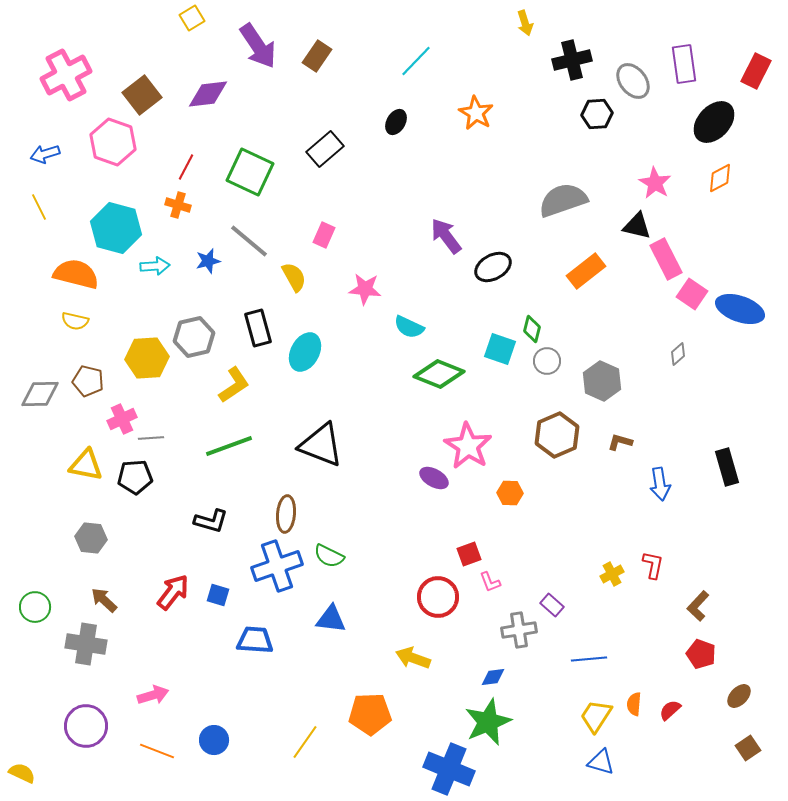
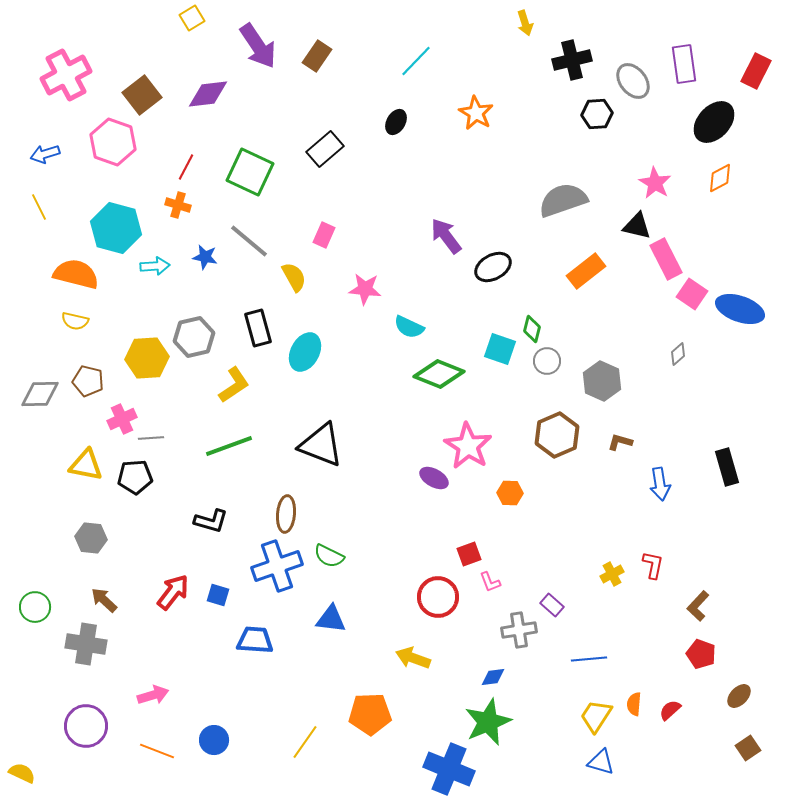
blue star at (208, 261): moved 3 px left, 4 px up; rotated 25 degrees clockwise
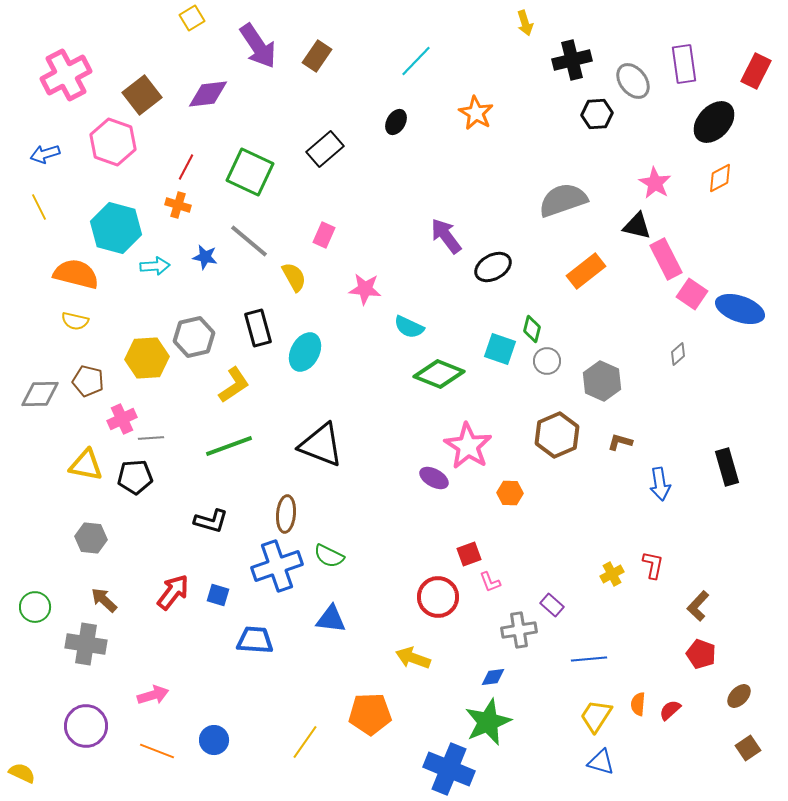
orange semicircle at (634, 704): moved 4 px right
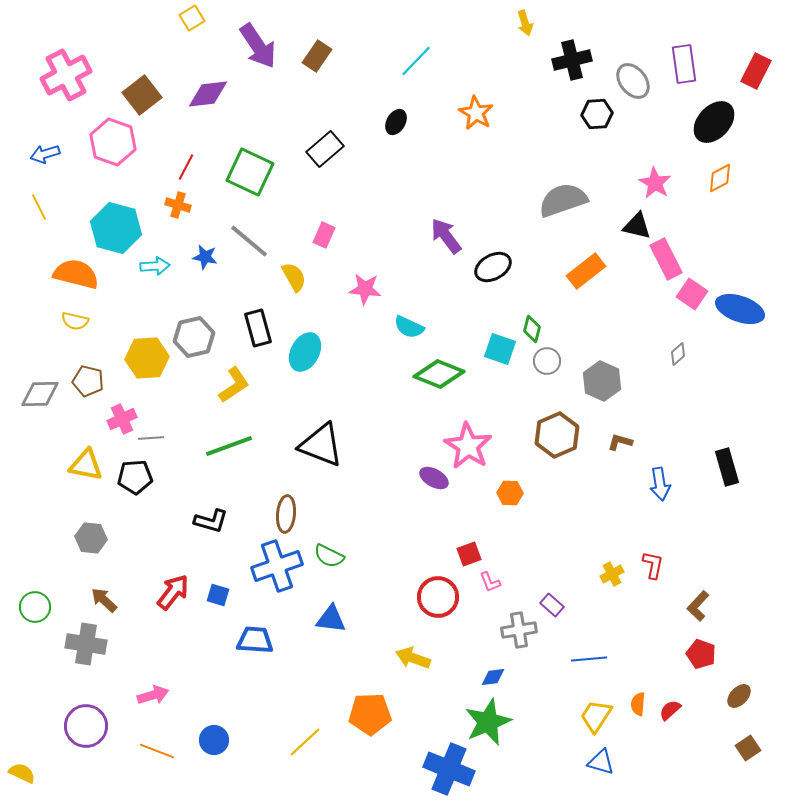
yellow line at (305, 742): rotated 12 degrees clockwise
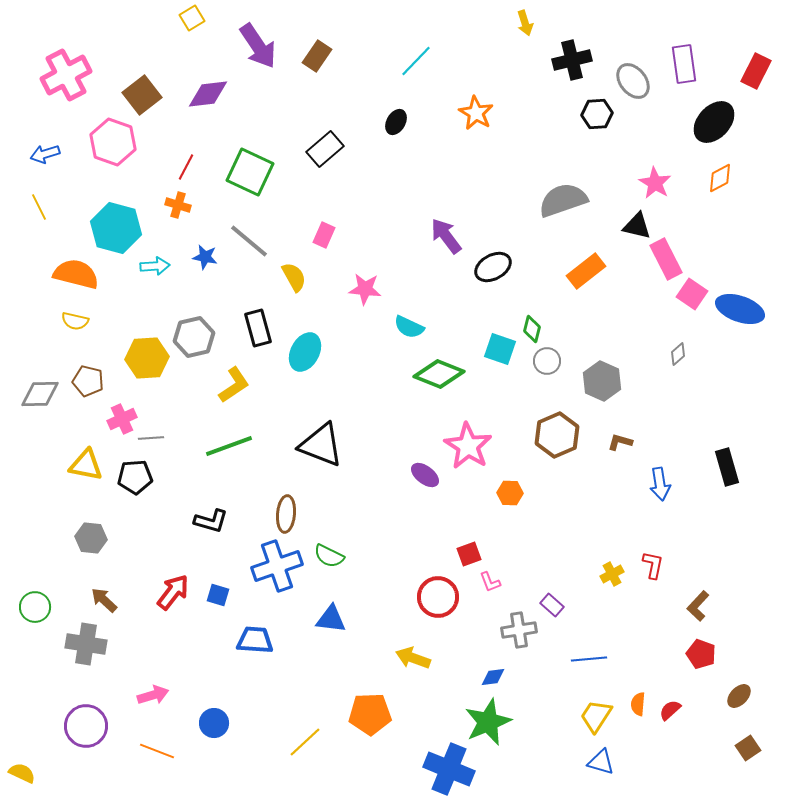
purple ellipse at (434, 478): moved 9 px left, 3 px up; rotated 8 degrees clockwise
blue circle at (214, 740): moved 17 px up
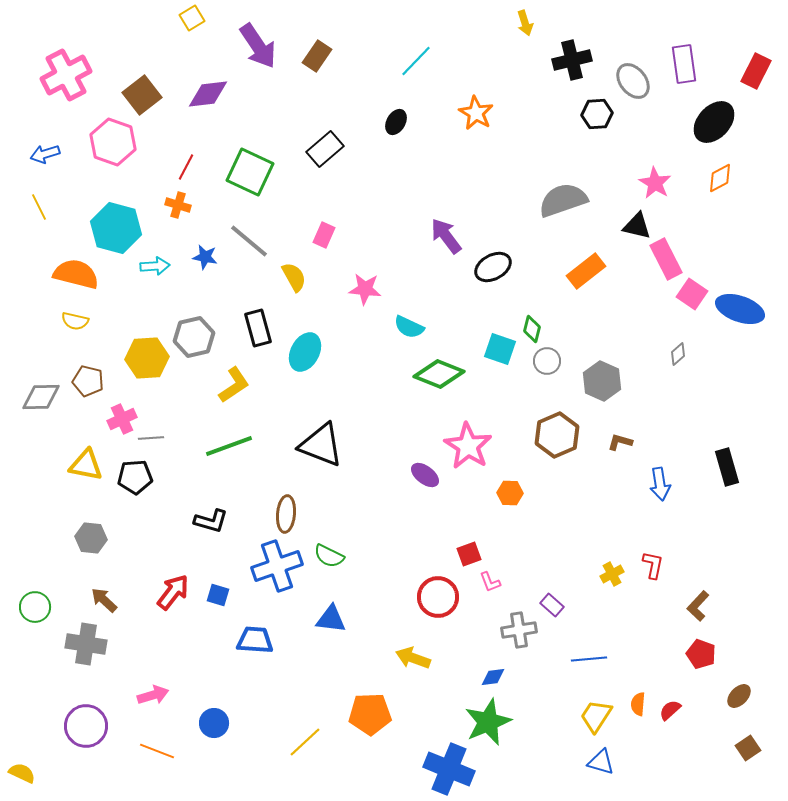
gray diamond at (40, 394): moved 1 px right, 3 px down
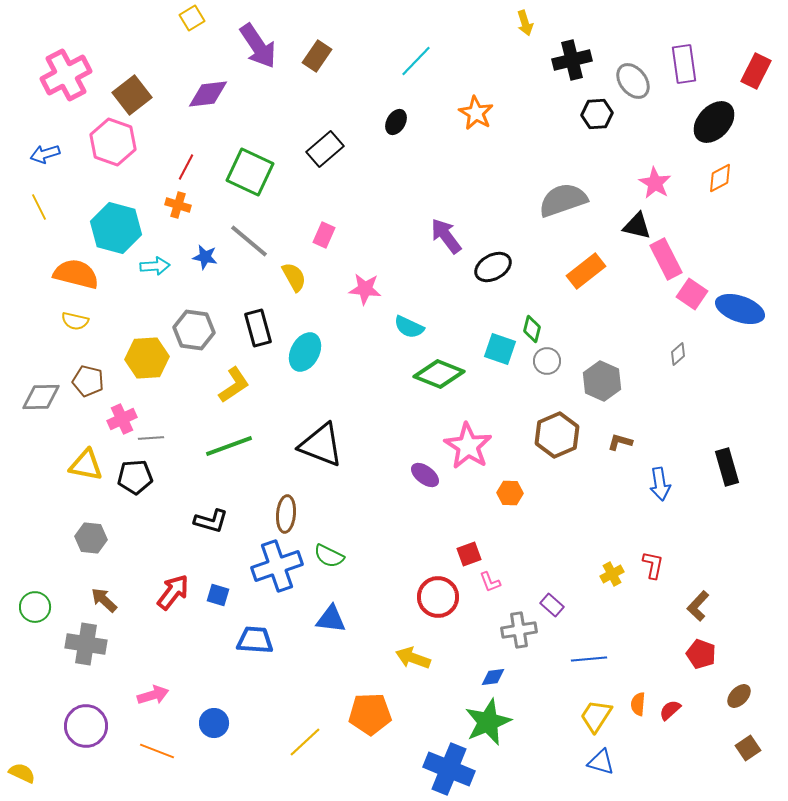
brown square at (142, 95): moved 10 px left
gray hexagon at (194, 337): moved 7 px up; rotated 21 degrees clockwise
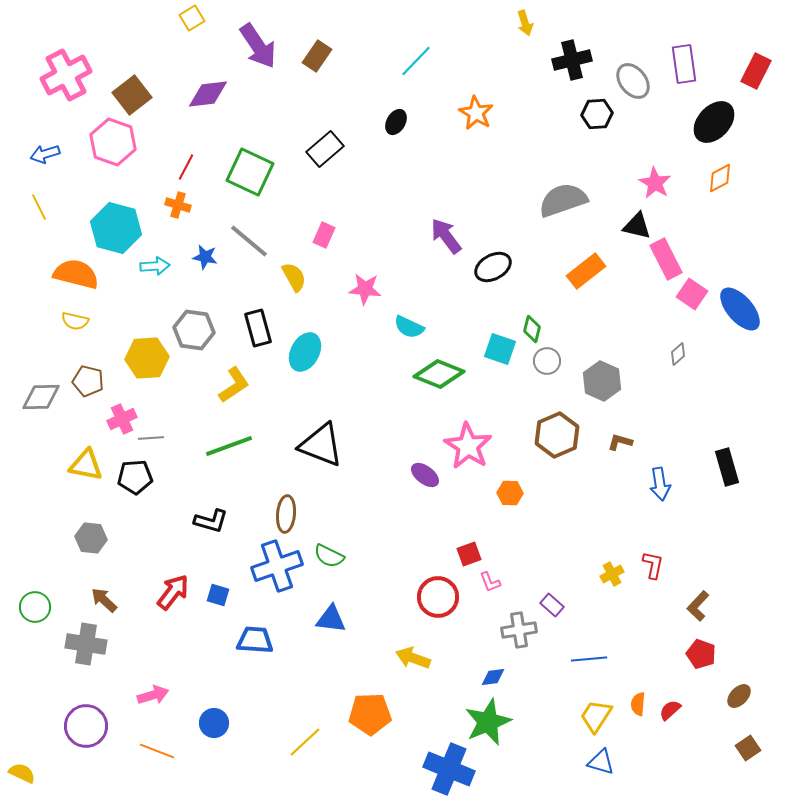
blue ellipse at (740, 309): rotated 30 degrees clockwise
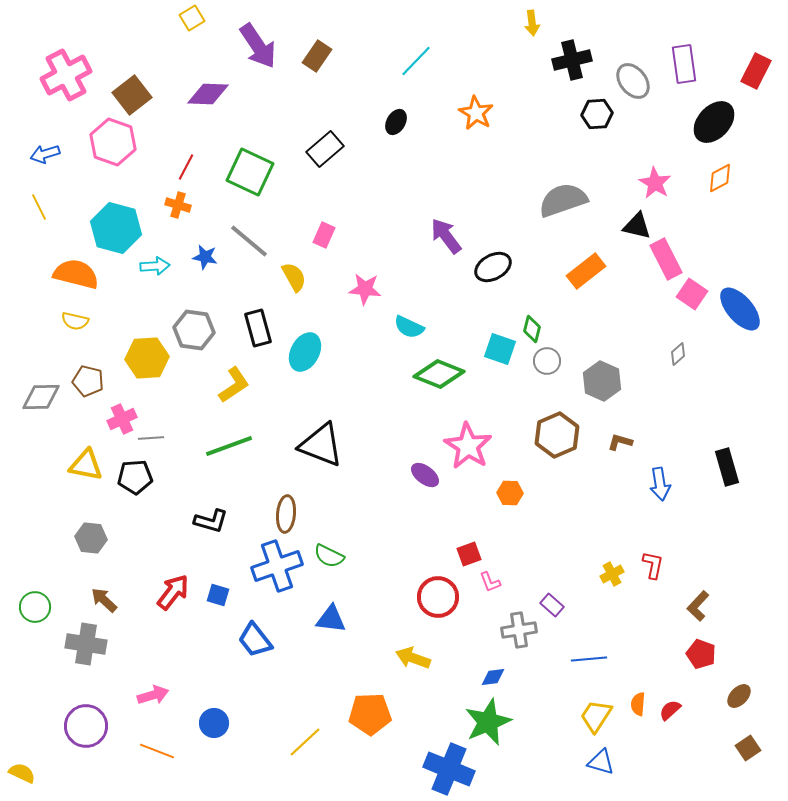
yellow arrow at (525, 23): moved 7 px right; rotated 10 degrees clockwise
purple diamond at (208, 94): rotated 9 degrees clockwise
blue trapezoid at (255, 640): rotated 132 degrees counterclockwise
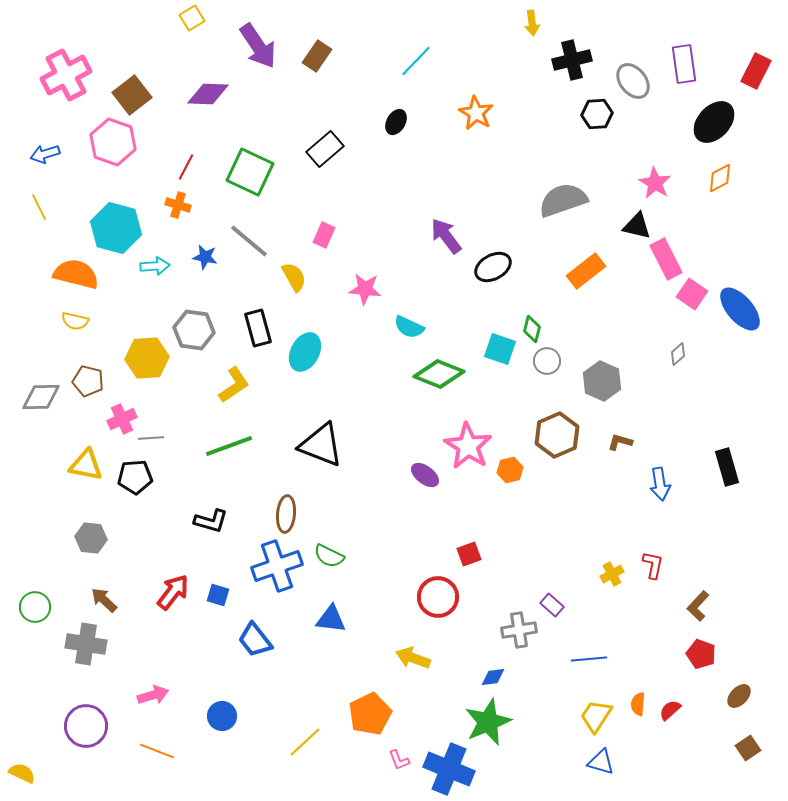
orange hexagon at (510, 493): moved 23 px up; rotated 15 degrees counterclockwise
pink L-shape at (490, 582): moved 91 px left, 178 px down
orange pentagon at (370, 714): rotated 24 degrees counterclockwise
blue circle at (214, 723): moved 8 px right, 7 px up
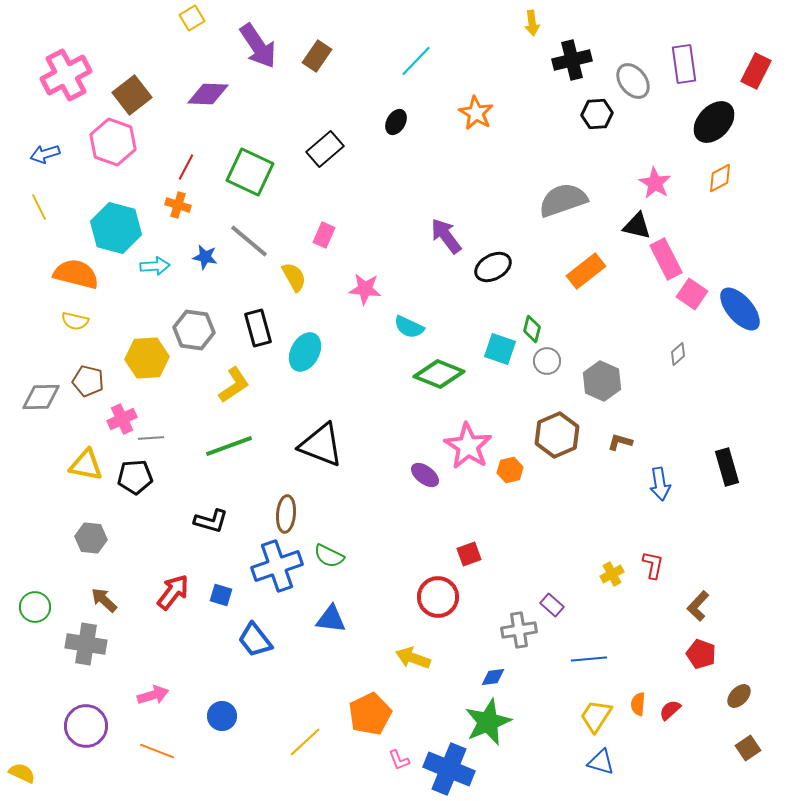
blue square at (218, 595): moved 3 px right
